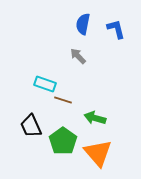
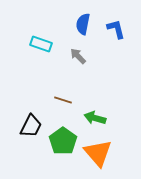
cyan rectangle: moved 4 px left, 40 px up
black trapezoid: rotated 130 degrees counterclockwise
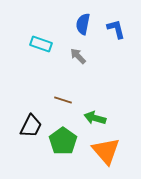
orange triangle: moved 8 px right, 2 px up
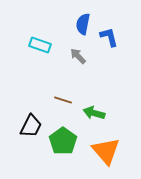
blue L-shape: moved 7 px left, 8 px down
cyan rectangle: moved 1 px left, 1 px down
green arrow: moved 1 px left, 5 px up
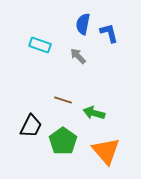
blue L-shape: moved 4 px up
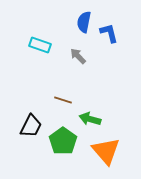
blue semicircle: moved 1 px right, 2 px up
green arrow: moved 4 px left, 6 px down
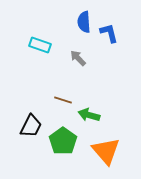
blue semicircle: rotated 15 degrees counterclockwise
gray arrow: moved 2 px down
green arrow: moved 1 px left, 4 px up
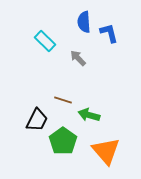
cyan rectangle: moved 5 px right, 4 px up; rotated 25 degrees clockwise
black trapezoid: moved 6 px right, 6 px up
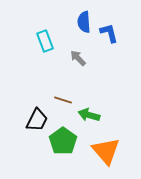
cyan rectangle: rotated 25 degrees clockwise
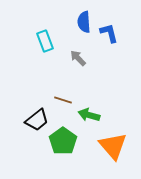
black trapezoid: rotated 25 degrees clockwise
orange triangle: moved 7 px right, 5 px up
